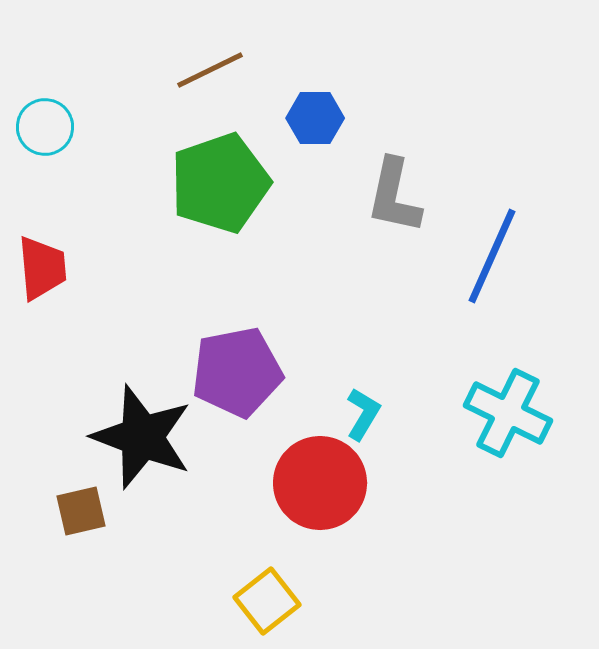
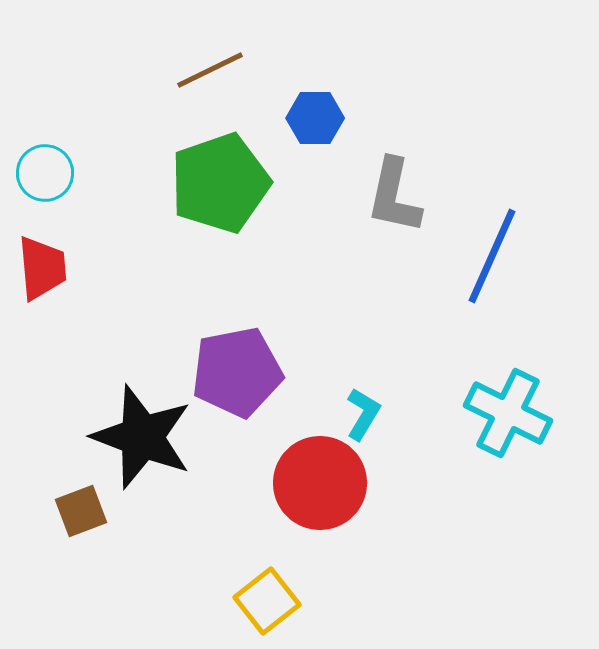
cyan circle: moved 46 px down
brown square: rotated 8 degrees counterclockwise
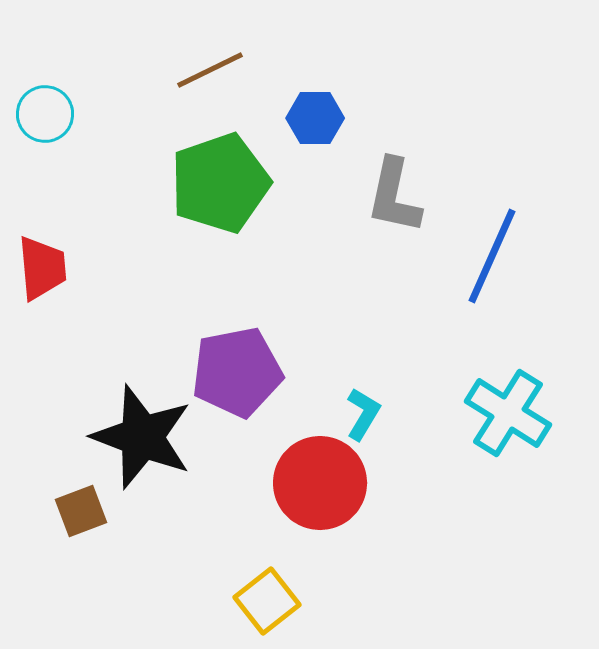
cyan circle: moved 59 px up
cyan cross: rotated 6 degrees clockwise
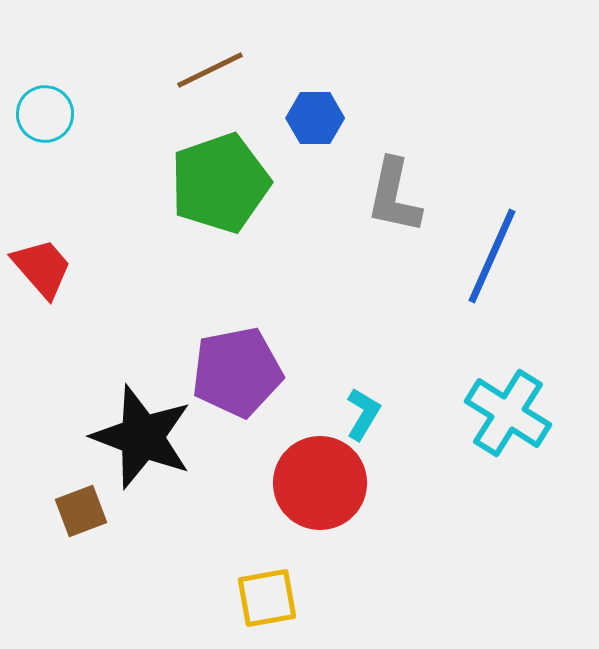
red trapezoid: rotated 36 degrees counterclockwise
yellow square: moved 3 px up; rotated 28 degrees clockwise
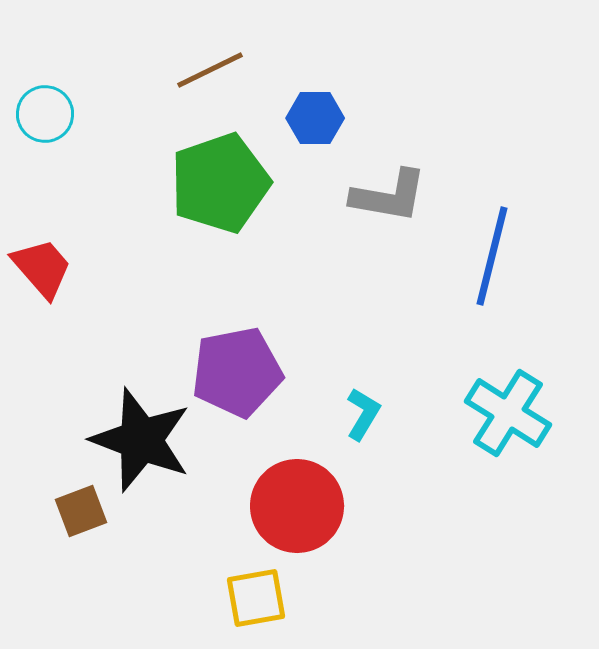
gray L-shape: moved 5 px left; rotated 92 degrees counterclockwise
blue line: rotated 10 degrees counterclockwise
black star: moved 1 px left, 3 px down
red circle: moved 23 px left, 23 px down
yellow square: moved 11 px left
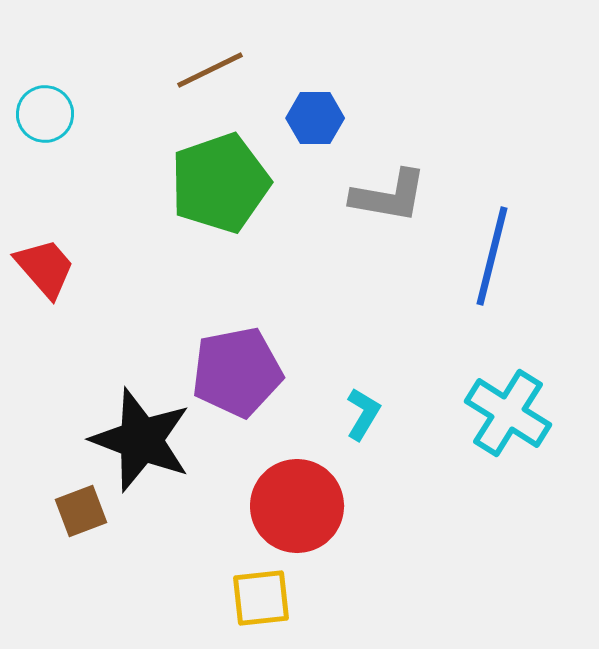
red trapezoid: moved 3 px right
yellow square: moved 5 px right; rotated 4 degrees clockwise
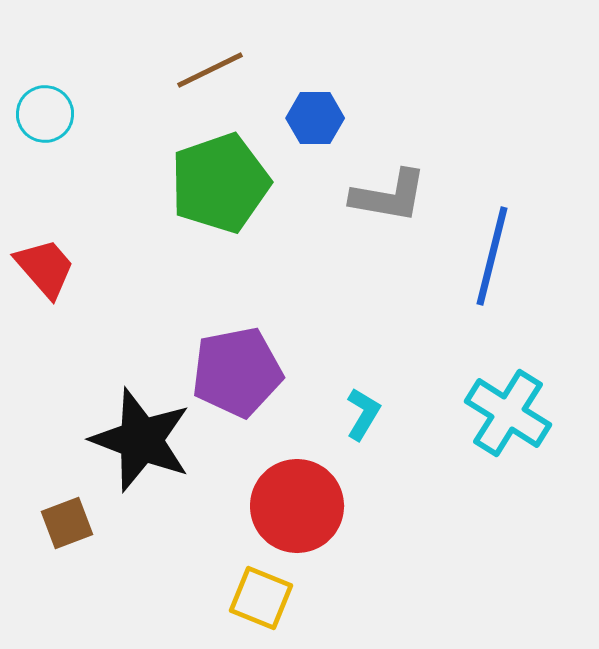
brown square: moved 14 px left, 12 px down
yellow square: rotated 28 degrees clockwise
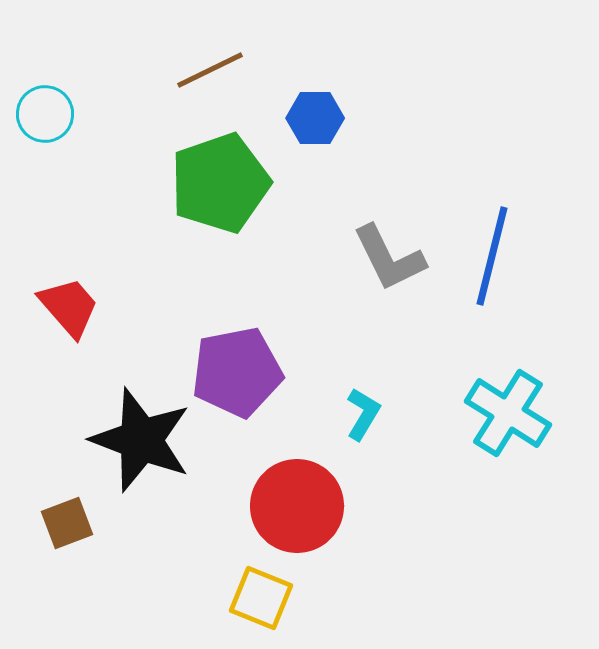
gray L-shape: moved 62 px down; rotated 54 degrees clockwise
red trapezoid: moved 24 px right, 39 px down
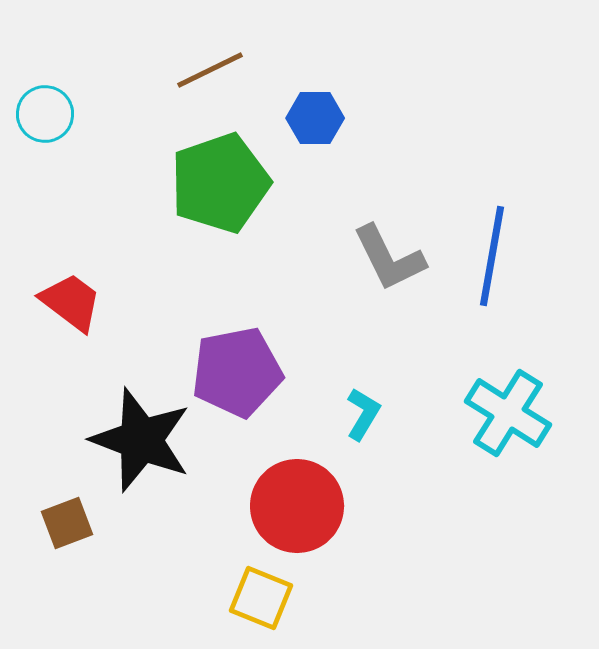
blue line: rotated 4 degrees counterclockwise
red trapezoid: moved 2 px right, 5 px up; rotated 12 degrees counterclockwise
